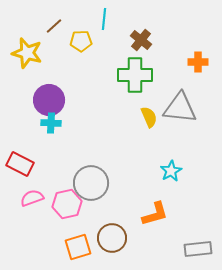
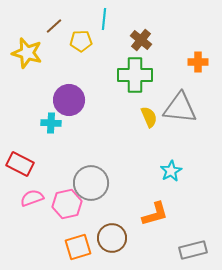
purple circle: moved 20 px right
gray rectangle: moved 5 px left, 1 px down; rotated 8 degrees counterclockwise
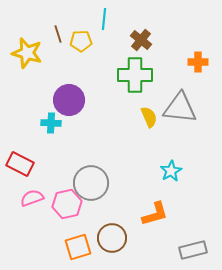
brown line: moved 4 px right, 8 px down; rotated 66 degrees counterclockwise
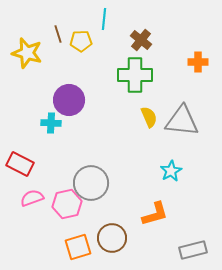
gray triangle: moved 2 px right, 13 px down
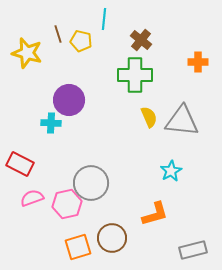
yellow pentagon: rotated 15 degrees clockwise
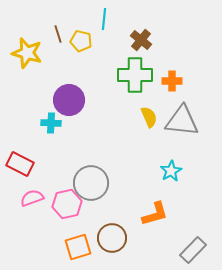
orange cross: moved 26 px left, 19 px down
gray rectangle: rotated 32 degrees counterclockwise
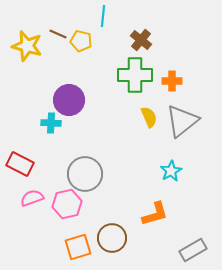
cyan line: moved 1 px left, 3 px up
brown line: rotated 48 degrees counterclockwise
yellow star: moved 7 px up
gray triangle: rotated 45 degrees counterclockwise
gray circle: moved 6 px left, 9 px up
gray rectangle: rotated 16 degrees clockwise
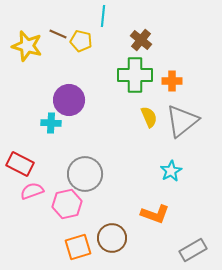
pink semicircle: moved 7 px up
orange L-shape: rotated 36 degrees clockwise
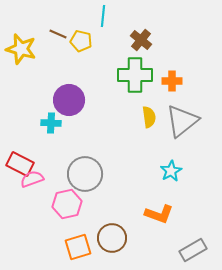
yellow star: moved 6 px left, 3 px down
yellow semicircle: rotated 15 degrees clockwise
pink semicircle: moved 12 px up
orange L-shape: moved 4 px right
